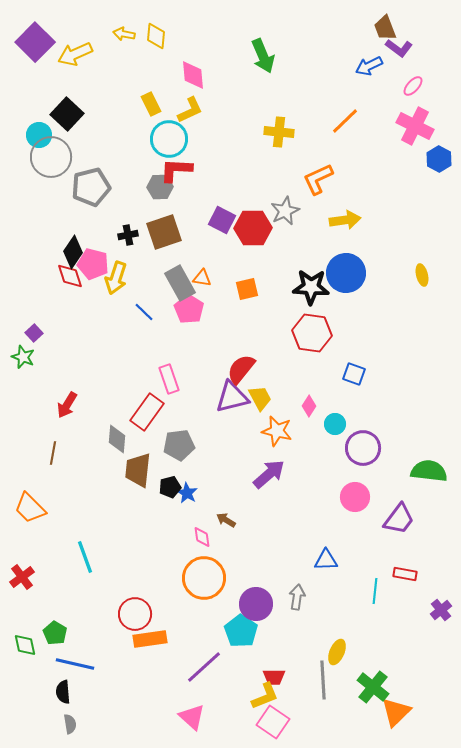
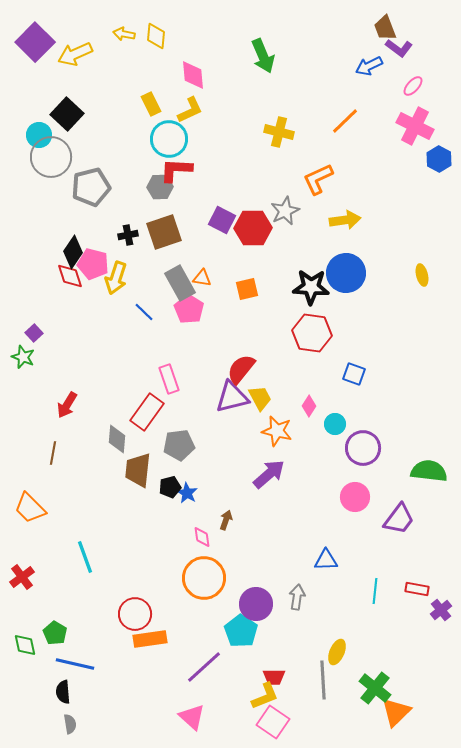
yellow cross at (279, 132): rotated 8 degrees clockwise
brown arrow at (226, 520): rotated 78 degrees clockwise
red rectangle at (405, 574): moved 12 px right, 15 px down
green cross at (373, 687): moved 2 px right, 1 px down
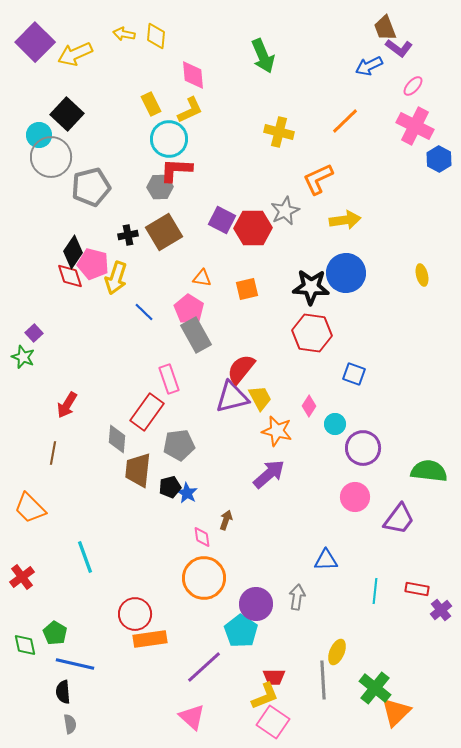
brown square at (164, 232): rotated 12 degrees counterclockwise
gray rectangle at (180, 283): moved 16 px right, 52 px down
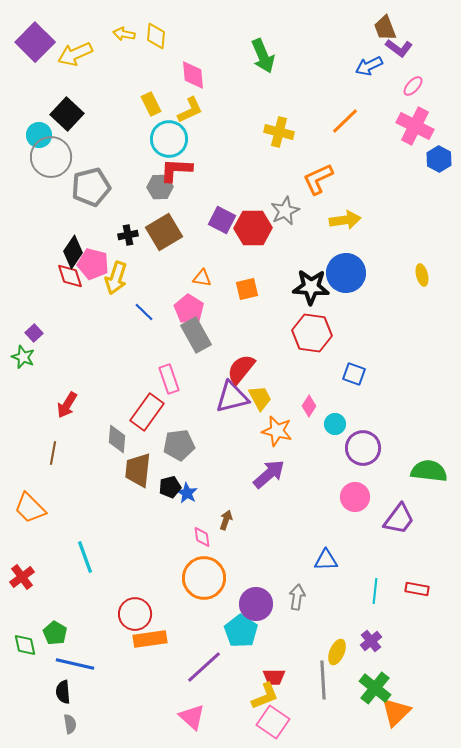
purple cross at (441, 610): moved 70 px left, 31 px down
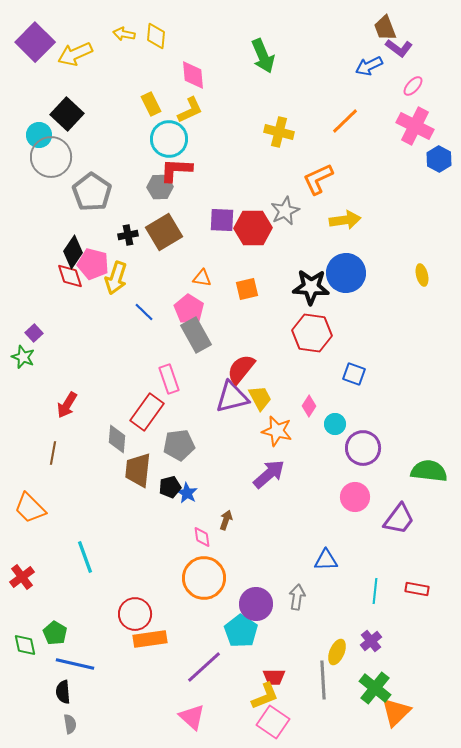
gray pentagon at (91, 187): moved 1 px right, 5 px down; rotated 24 degrees counterclockwise
purple square at (222, 220): rotated 24 degrees counterclockwise
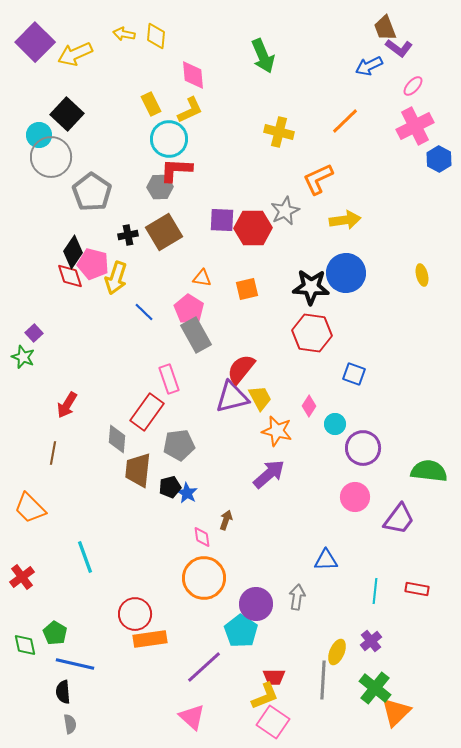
pink cross at (415, 126): rotated 36 degrees clockwise
gray line at (323, 680): rotated 6 degrees clockwise
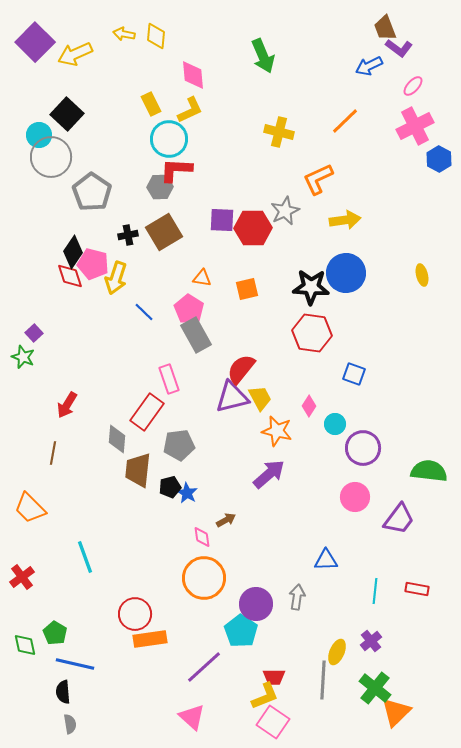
brown arrow at (226, 520): rotated 42 degrees clockwise
